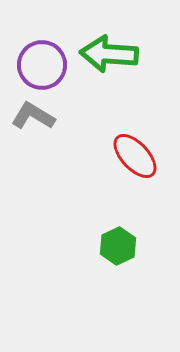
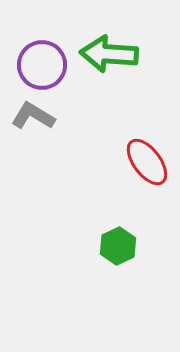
red ellipse: moved 12 px right, 6 px down; rotated 6 degrees clockwise
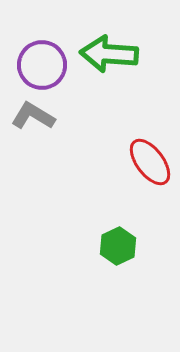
red ellipse: moved 3 px right
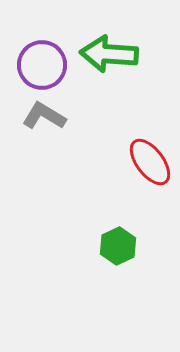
gray L-shape: moved 11 px right
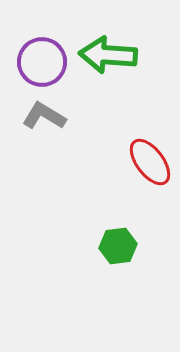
green arrow: moved 1 px left, 1 px down
purple circle: moved 3 px up
green hexagon: rotated 18 degrees clockwise
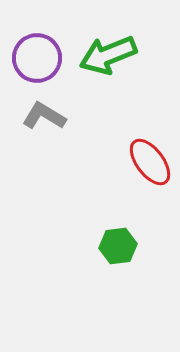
green arrow: rotated 26 degrees counterclockwise
purple circle: moved 5 px left, 4 px up
